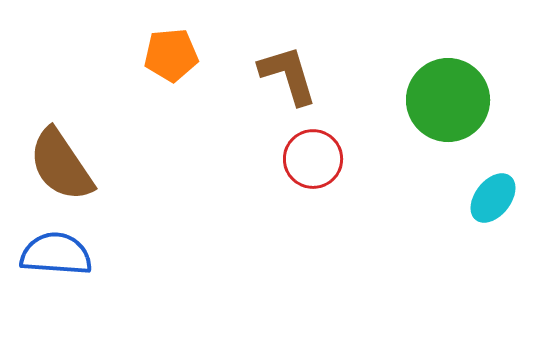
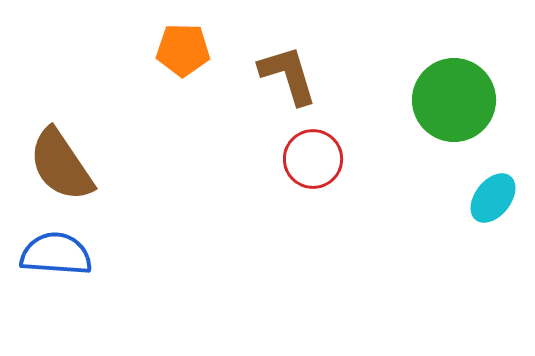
orange pentagon: moved 12 px right, 5 px up; rotated 6 degrees clockwise
green circle: moved 6 px right
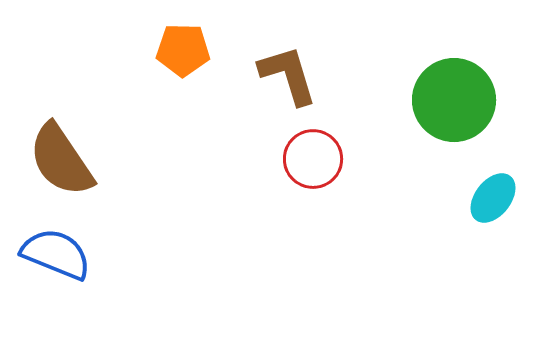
brown semicircle: moved 5 px up
blue semicircle: rotated 18 degrees clockwise
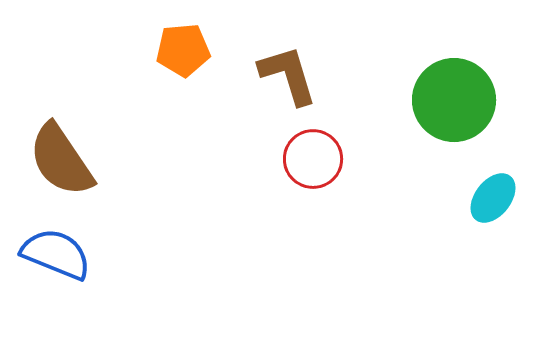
orange pentagon: rotated 6 degrees counterclockwise
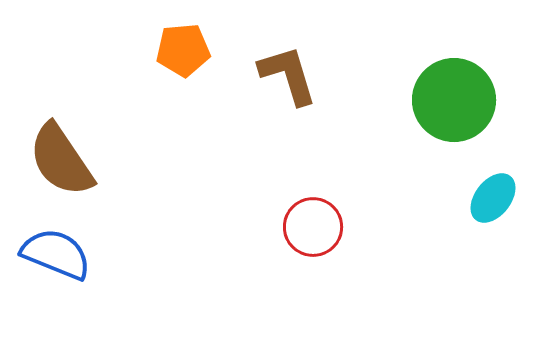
red circle: moved 68 px down
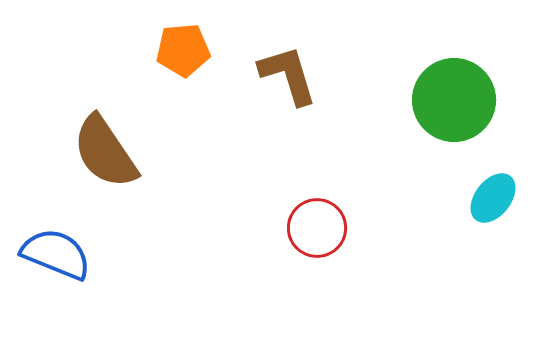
brown semicircle: moved 44 px right, 8 px up
red circle: moved 4 px right, 1 px down
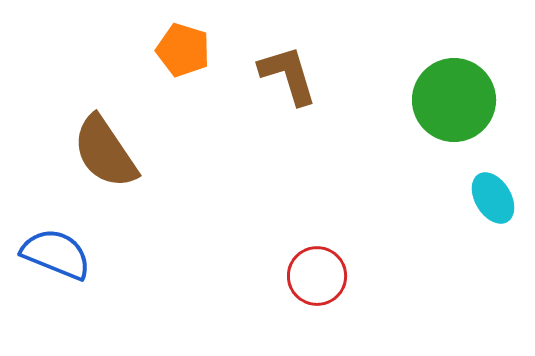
orange pentagon: rotated 22 degrees clockwise
cyan ellipse: rotated 69 degrees counterclockwise
red circle: moved 48 px down
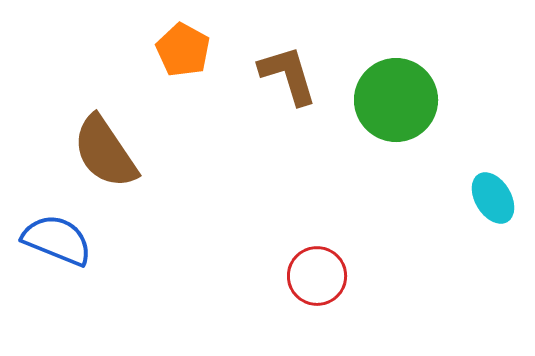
orange pentagon: rotated 12 degrees clockwise
green circle: moved 58 px left
blue semicircle: moved 1 px right, 14 px up
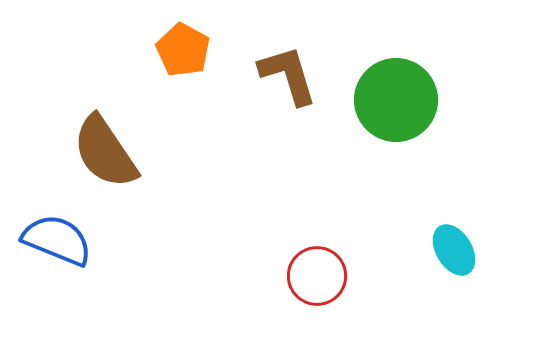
cyan ellipse: moved 39 px left, 52 px down
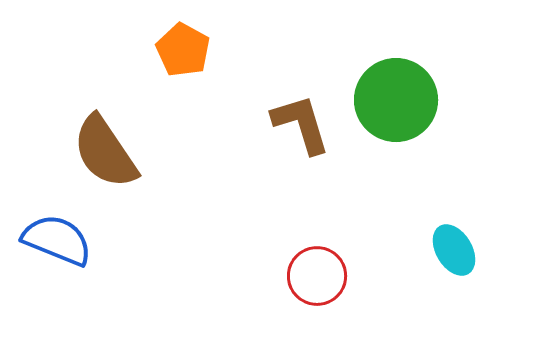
brown L-shape: moved 13 px right, 49 px down
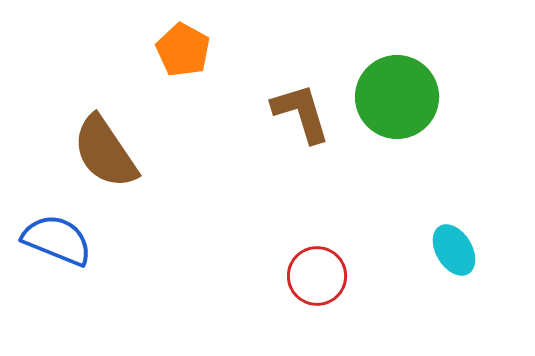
green circle: moved 1 px right, 3 px up
brown L-shape: moved 11 px up
